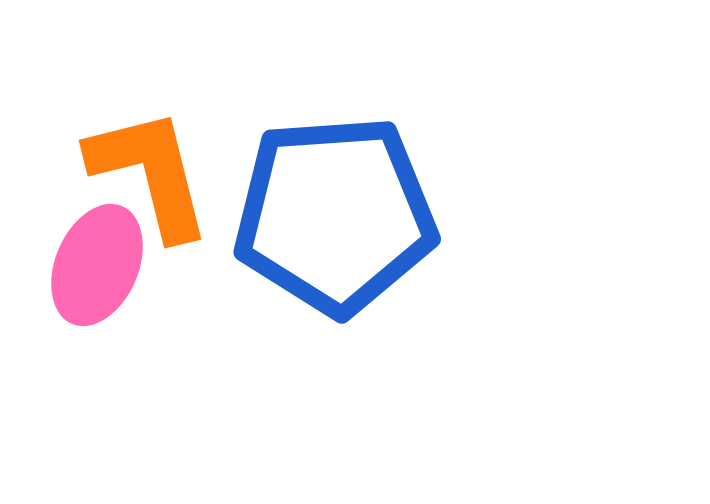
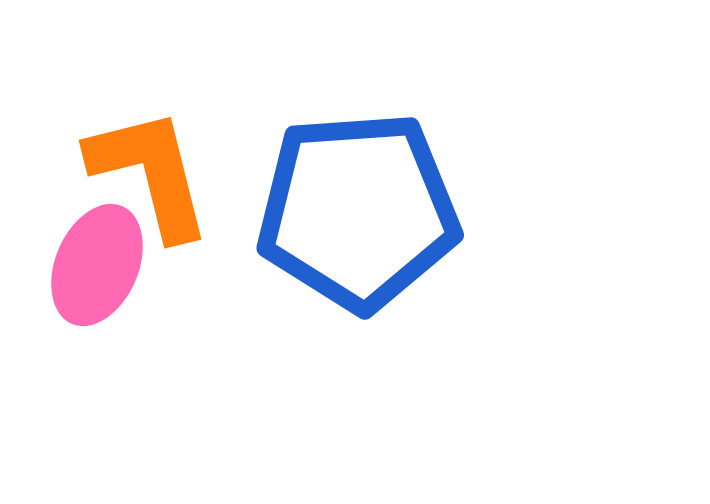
blue pentagon: moved 23 px right, 4 px up
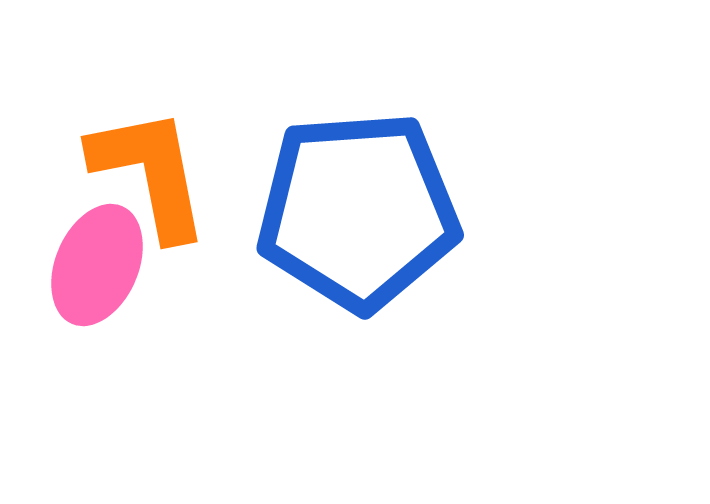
orange L-shape: rotated 3 degrees clockwise
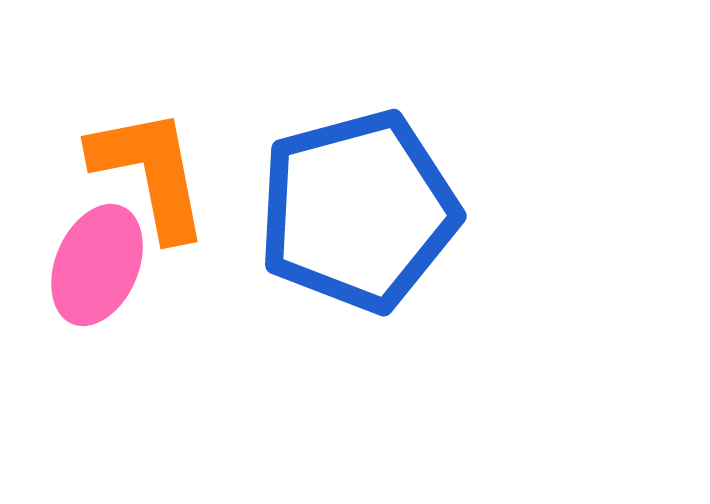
blue pentagon: rotated 11 degrees counterclockwise
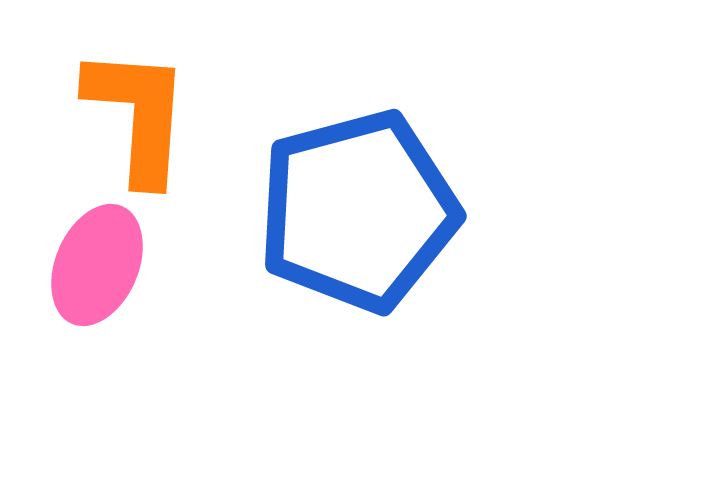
orange L-shape: moved 12 px left, 58 px up; rotated 15 degrees clockwise
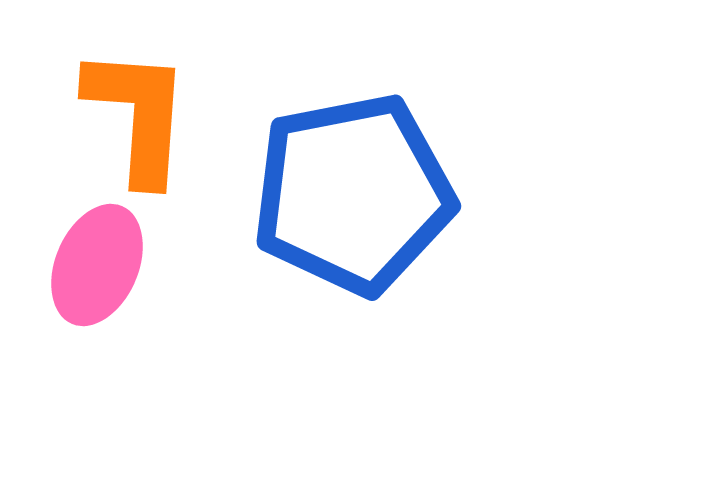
blue pentagon: moved 5 px left, 17 px up; rotated 4 degrees clockwise
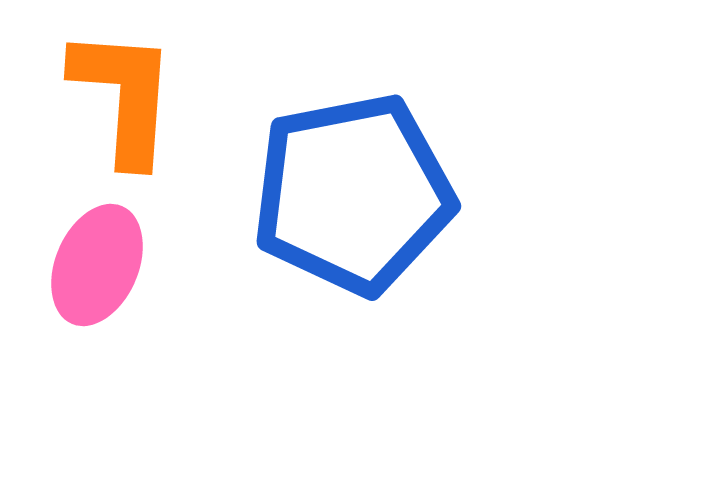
orange L-shape: moved 14 px left, 19 px up
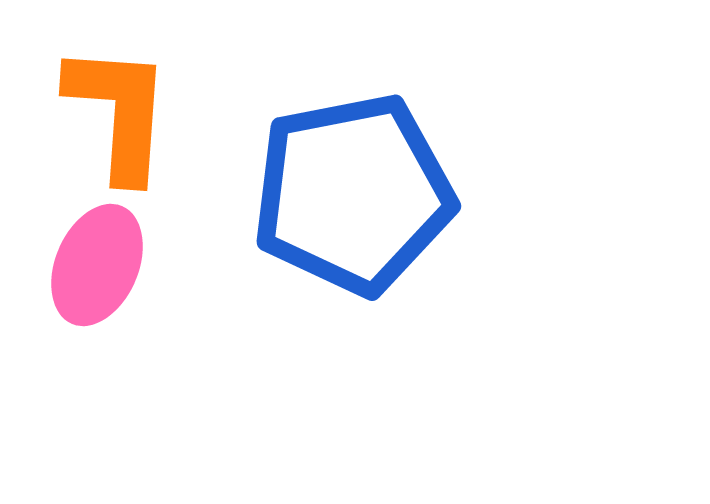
orange L-shape: moved 5 px left, 16 px down
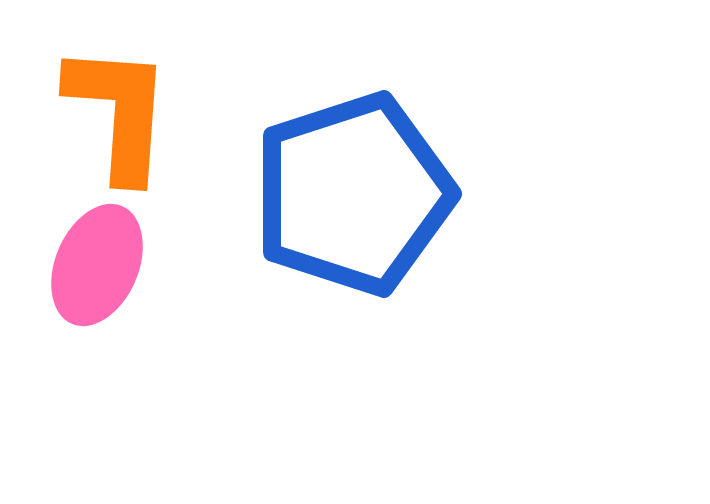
blue pentagon: rotated 7 degrees counterclockwise
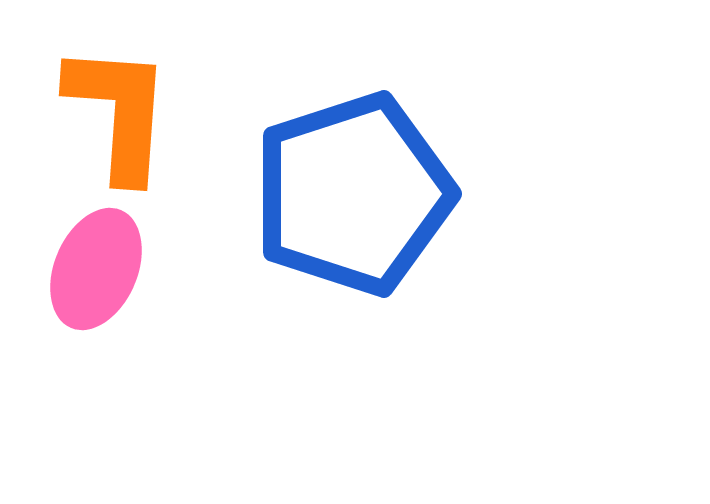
pink ellipse: moved 1 px left, 4 px down
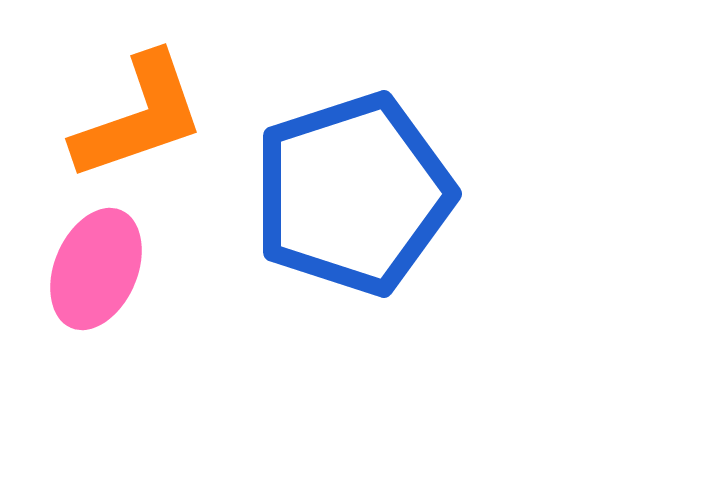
orange L-shape: moved 20 px right, 5 px down; rotated 67 degrees clockwise
